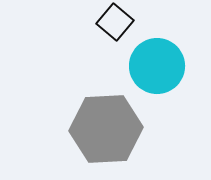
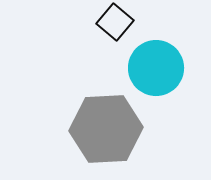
cyan circle: moved 1 px left, 2 px down
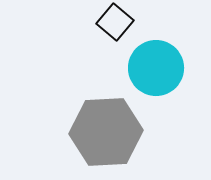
gray hexagon: moved 3 px down
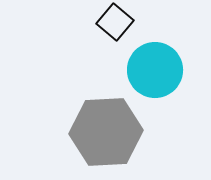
cyan circle: moved 1 px left, 2 px down
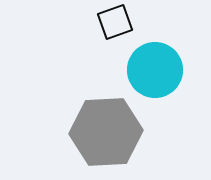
black square: rotated 30 degrees clockwise
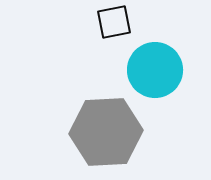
black square: moved 1 px left; rotated 9 degrees clockwise
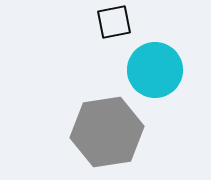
gray hexagon: moved 1 px right; rotated 6 degrees counterclockwise
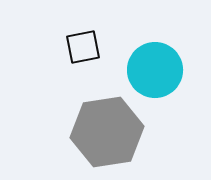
black square: moved 31 px left, 25 px down
